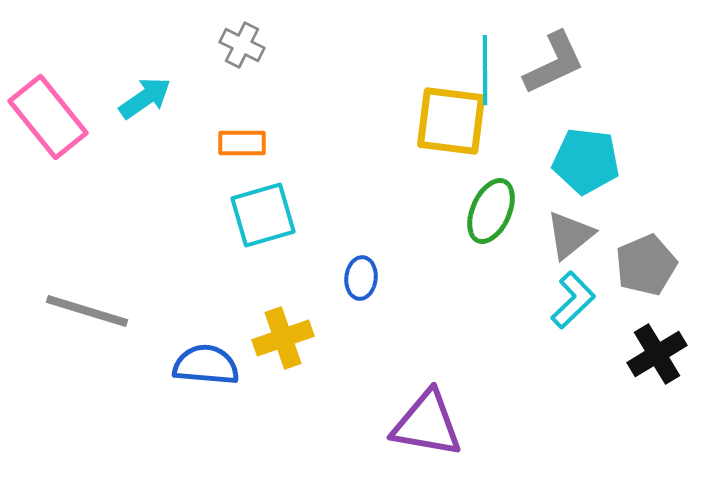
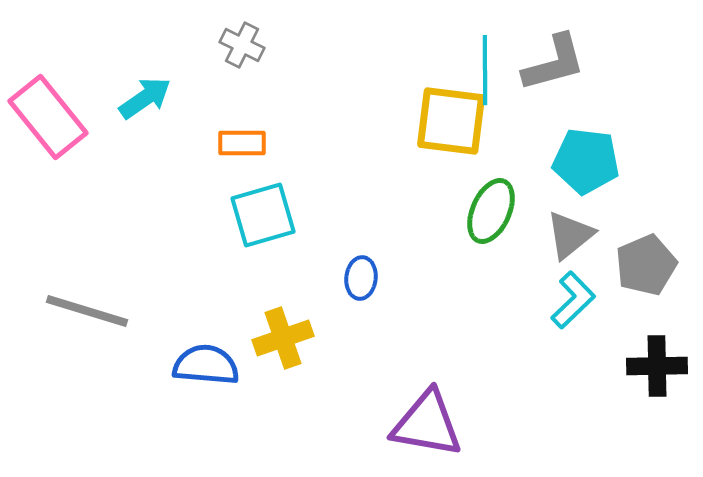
gray L-shape: rotated 10 degrees clockwise
black cross: moved 12 px down; rotated 30 degrees clockwise
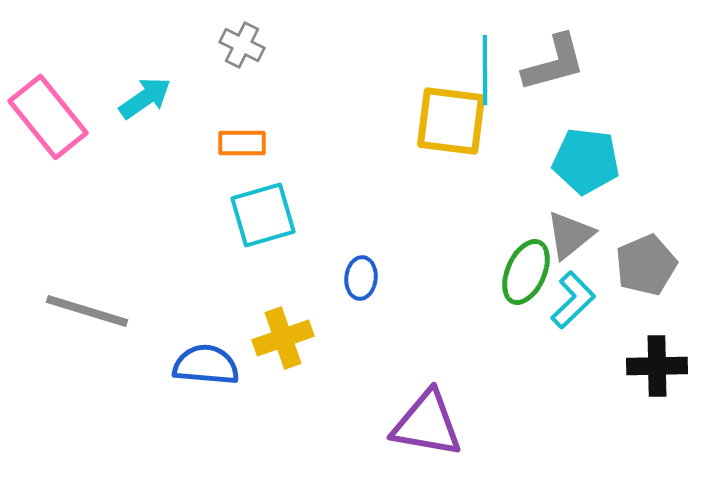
green ellipse: moved 35 px right, 61 px down
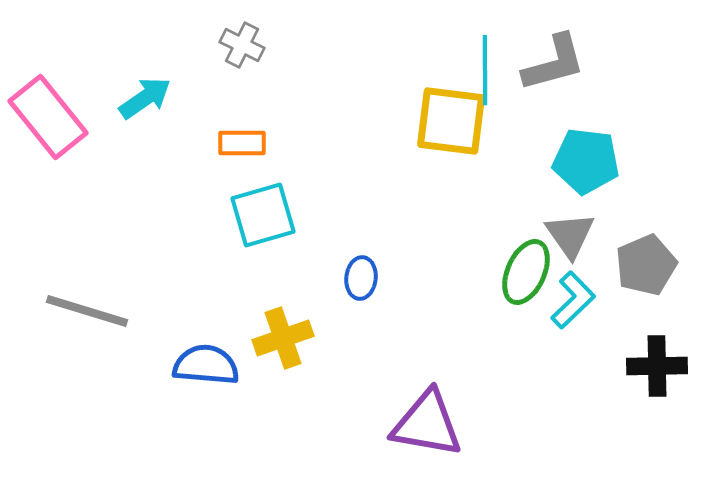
gray triangle: rotated 26 degrees counterclockwise
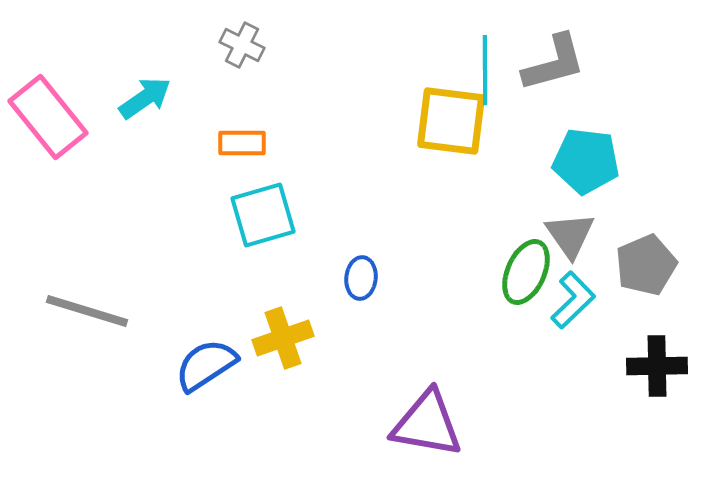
blue semicircle: rotated 38 degrees counterclockwise
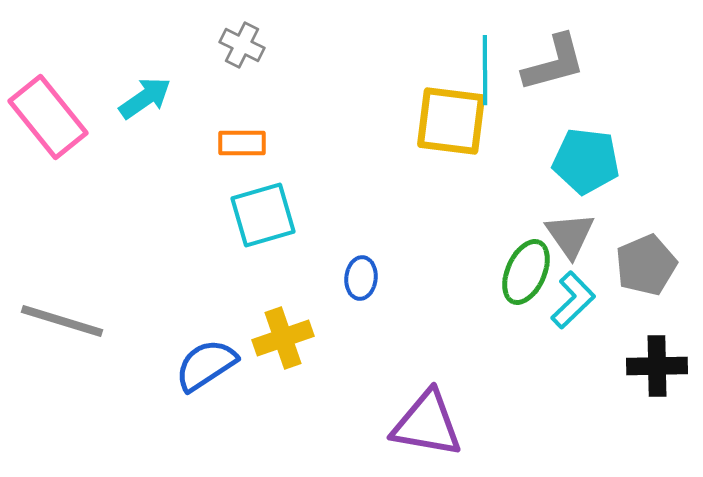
gray line: moved 25 px left, 10 px down
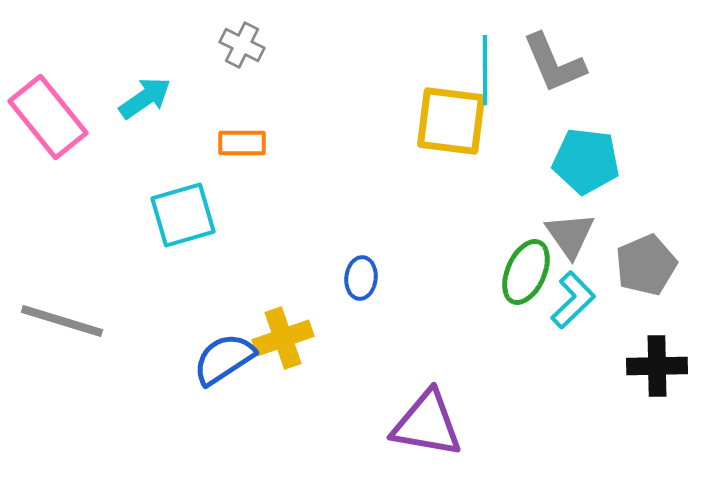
gray L-shape: rotated 82 degrees clockwise
cyan square: moved 80 px left
blue semicircle: moved 18 px right, 6 px up
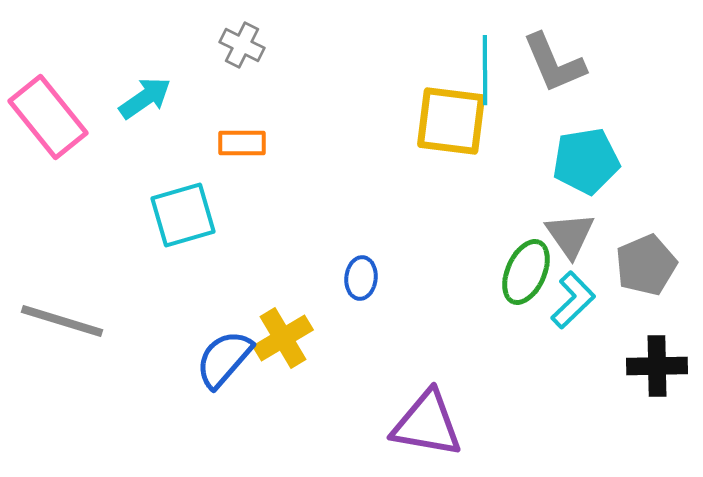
cyan pentagon: rotated 16 degrees counterclockwise
yellow cross: rotated 12 degrees counterclockwise
blue semicircle: rotated 16 degrees counterclockwise
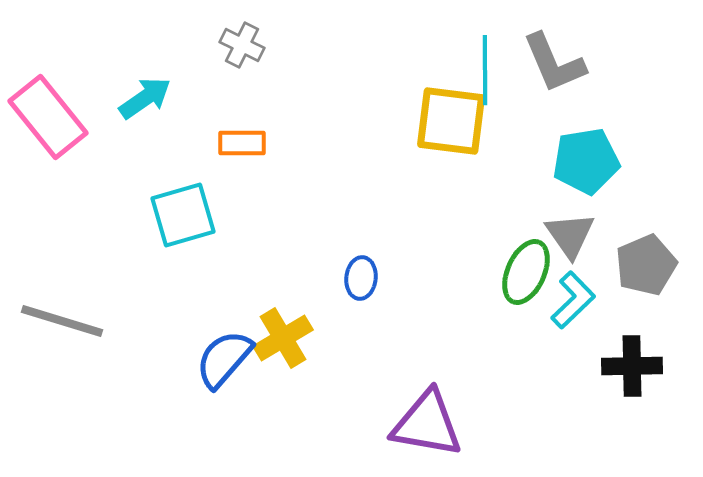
black cross: moved 25 px left
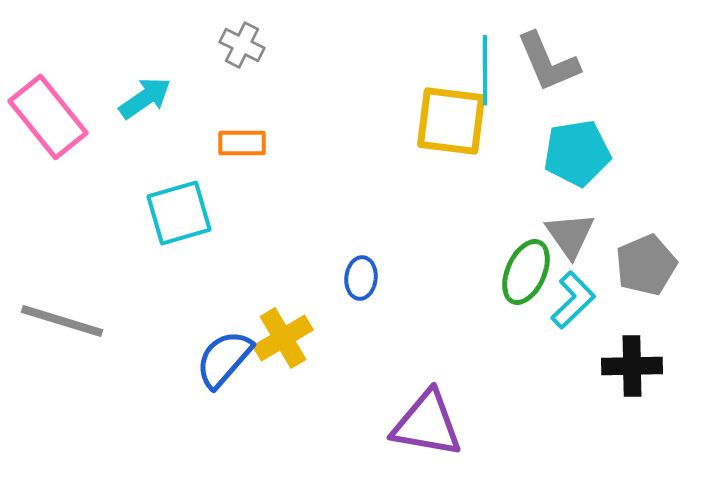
gray L-shape: moved 6 px left, 1 px up
cyan pentagon: moved 9 px left, 8 px up
cyan square: moved 4 px left, 2 px up
